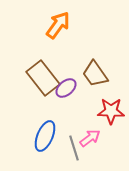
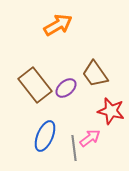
orange arrow: rotated 24 degrees clockwise
brown rectangle: moved 8 px left, 7 px down
red star: rotated 12 degrees clockwise
gray line: rotated 10 degrees clockwise
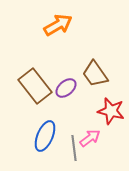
brown rectangle: moved 1 px down
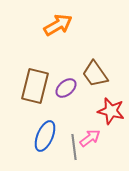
brown rectangle: rotated 52 degrees clockwise
gray line: moved 1 px up
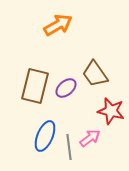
gray line: moved 5 px left
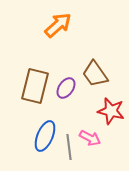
orange arrow: rotated 12 degrees counterclockwise
purple ellipse: rotated 15 degrees counterclockwise
pink arrow: rotated 65 degrees clockwise
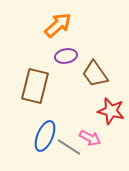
purple ellipse: moved 32 px up; rotated 45 degrees clockwise
gray line: rotated 50 degrees counterclockwise
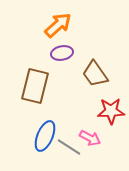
purple ellipse: moved 4 px left, 3 px up
red star: rotated 16 degrees counterclockwise
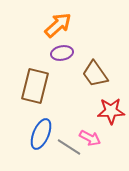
blue ellipse: moved 4 px left, 2 px up
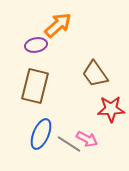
purple ellipse: moved 26 px left, 8 px up
red star: moved 2 px up
pink arrow: moved 3 px left, 1 px down
gray line: moved 3 px up
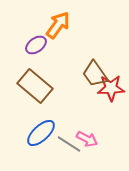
orange arrow: rotated 12 degrees counterclockwise
purple ellipse: rotated 25 degrees counterclockwise
brown rectangle: rotated 64 degrees counterclockwise
red star: moved 21 px up
blue ellipse: moved 1 px up; rotated 24 degrees clockwise
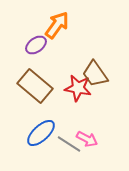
orange arrow: moved 1 px left
red star: moved 33 px left; rotated 12 degrees clockwise
